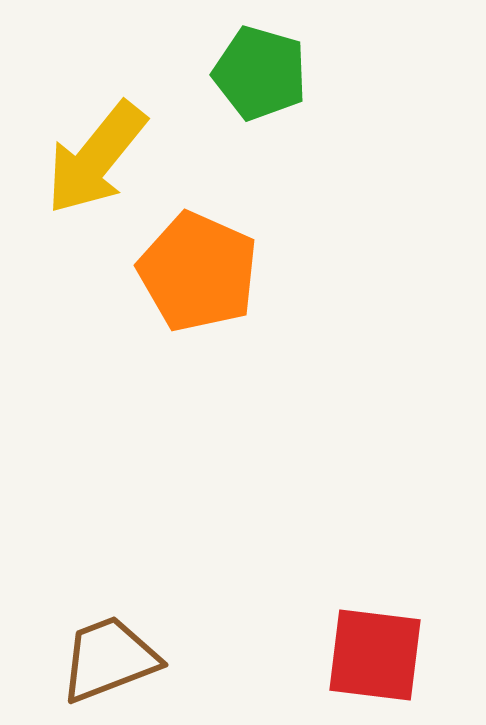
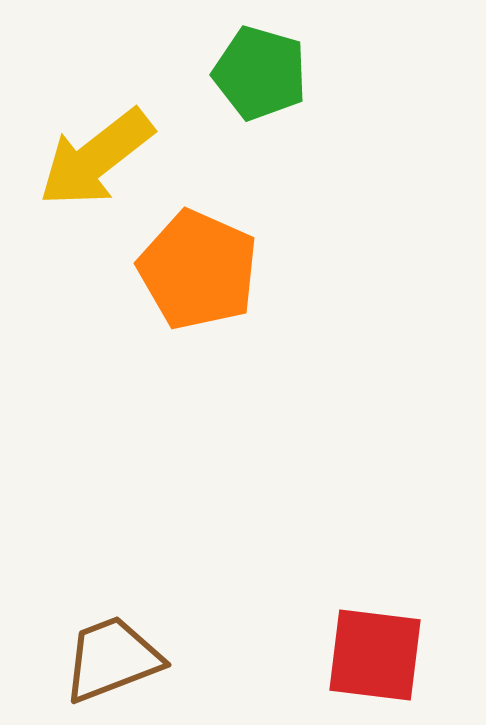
yellow arrow: rotated 13 degrees clockwise
orange pentagon: moved 2 px up
brown trapezoid: moved 3 px right
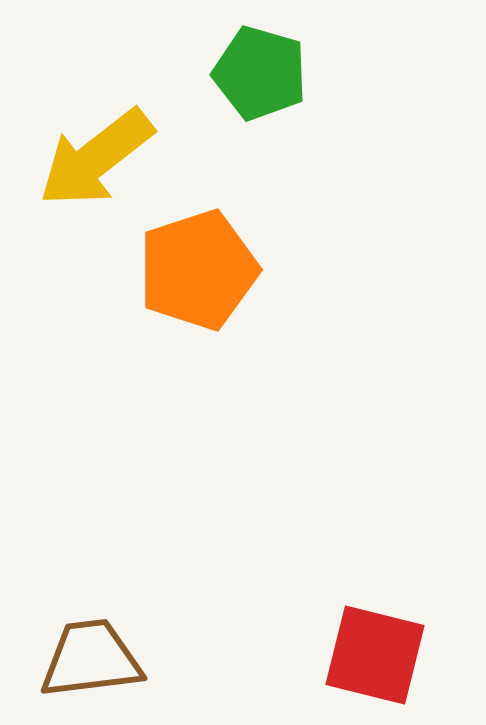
orange pentagon: rotated 30 degrees clockwise
red square: rotated 7 degrees clockwise
brown trapezoid: moved 21 px left; rotated 14 degrees clockwise
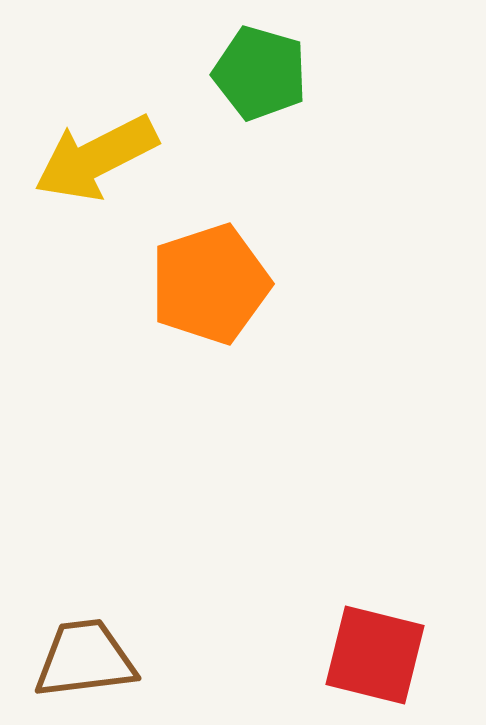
yellow arrow: rotated 11 degrees clockwise
orange pentagon: moved 12 px right, 14 px down
brown trapezoid: moved 6 px left
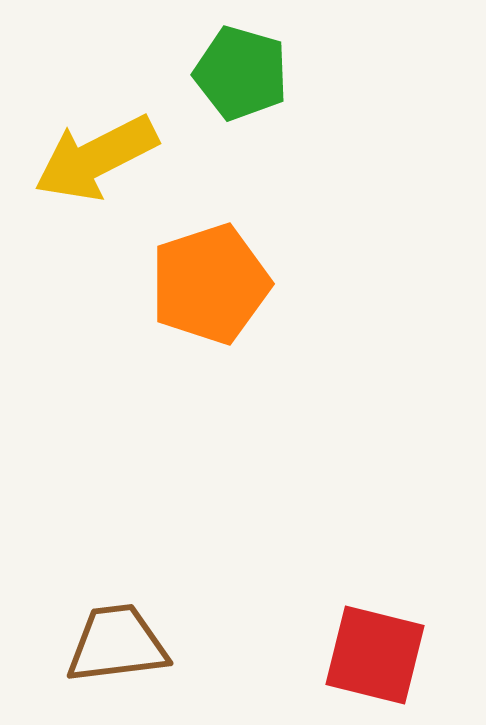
green pentagon: moved 19 px left
brown trapezoid: moved 32 px right, 15 px up
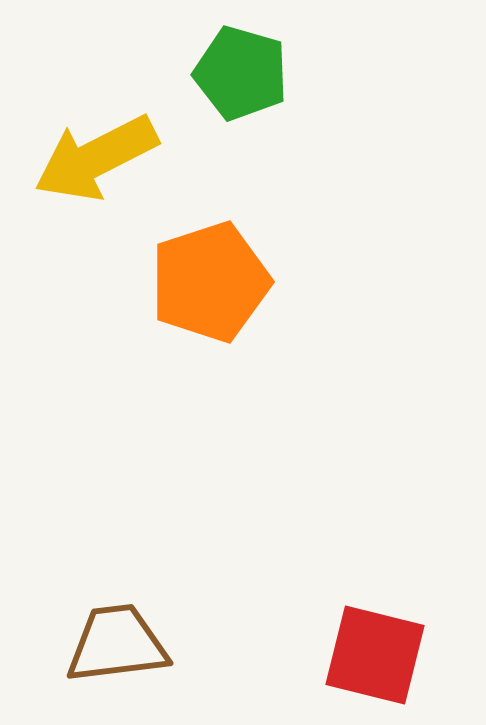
orange pentagon: moved 2 px up
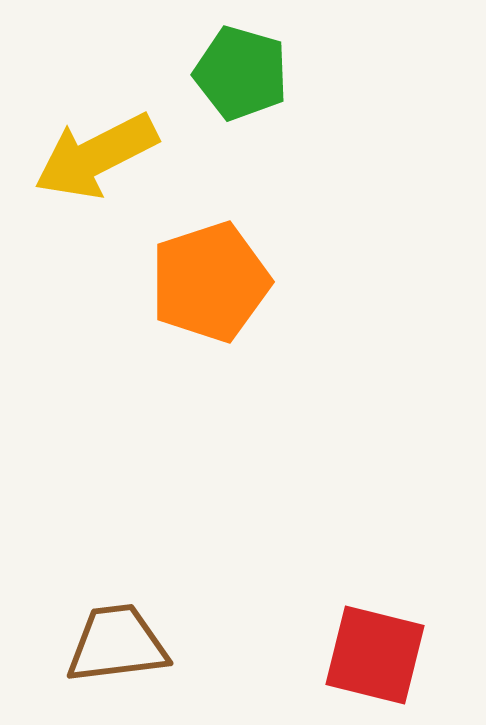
yellow arrow: moved 2 px up
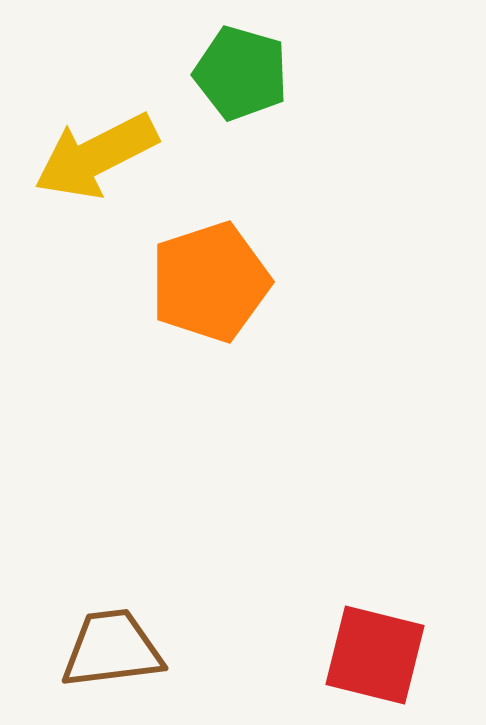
brown trapezoid: moved 5 px left, 5 px down
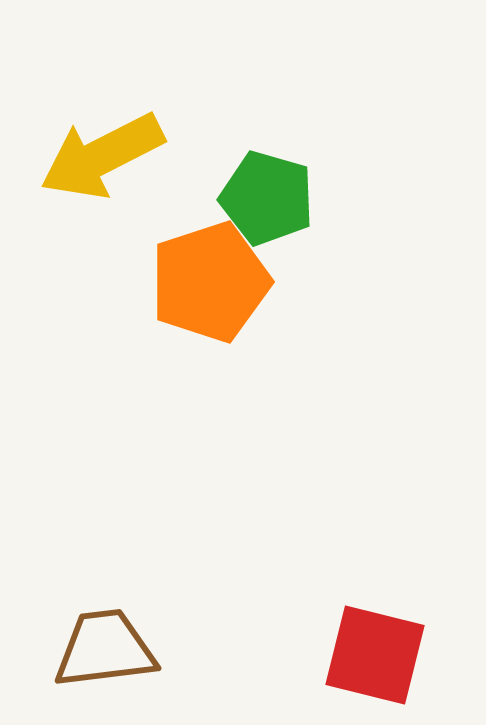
green pentagon: moved 26 px right, 125 px down
yellow arrow: moved 6 px right
brown trapezoid: moved 7 px left
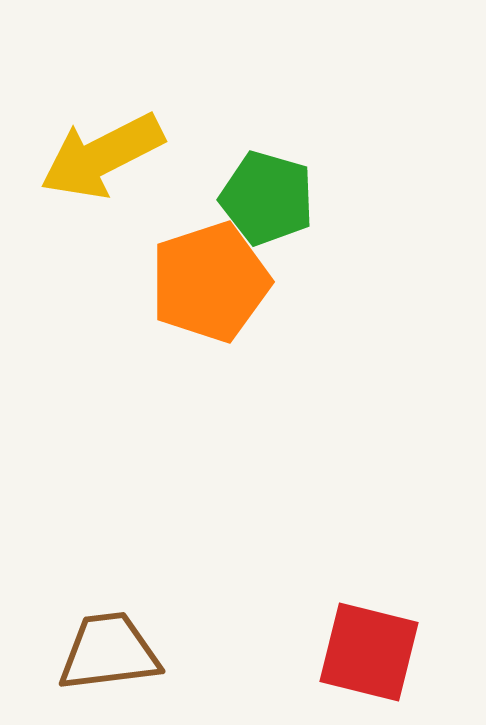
brown trapezoid: moved 4 px right, 3 px down
red square: moved 6 px left, 3 px up
